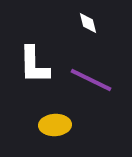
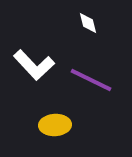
white L-shape: rotated 42 degrees counterclockwise
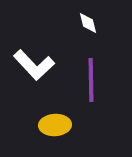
purple line: rotated 63 degrees clockwise
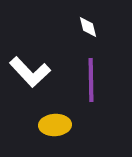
white diamond: moved 4 px down
white L-shape: moved 4 px left, 7 px down
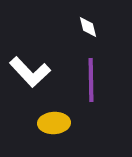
yellow ellipse: moved 1 px left, 2 px up
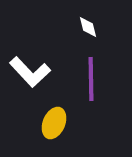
purple line: moved 1 px up
yellow ellipse: rotated 64 degrees counterclockwise
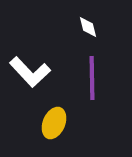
purple line: moved 1 px right, 1 px up
